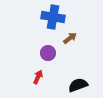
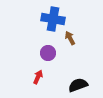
blue cross: moved 2 px down
brown arrow: rotated 80 degrees counterclockwise
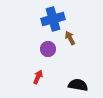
blue cross: rotated 25 degrees counterclockwise
purple circle: moved 4 px up
black semicircle: rotated 30 degrees clockwise
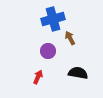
purple circle: moved 2 px down
black semicircle: moved 12 px up
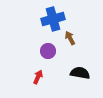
black semicircle: moved 2 px right
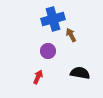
brown arrow: moved 1 px right, 3 px up
